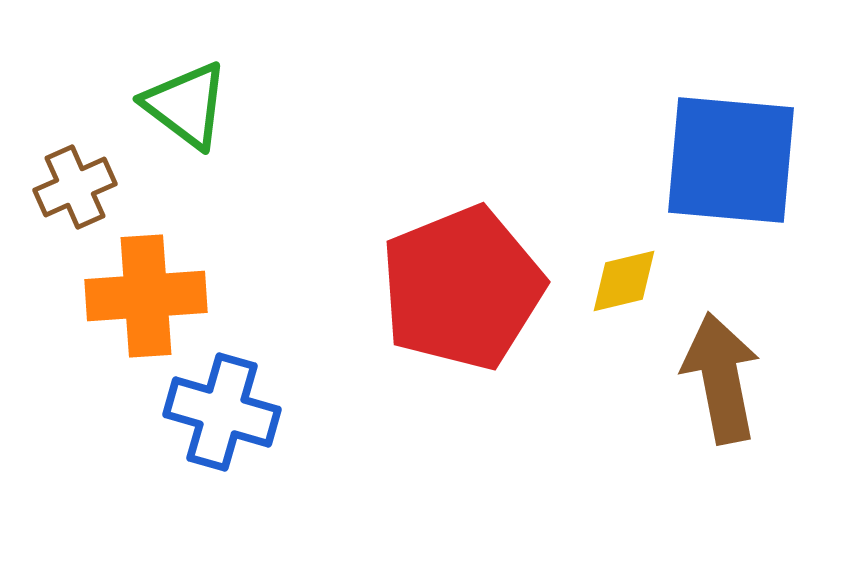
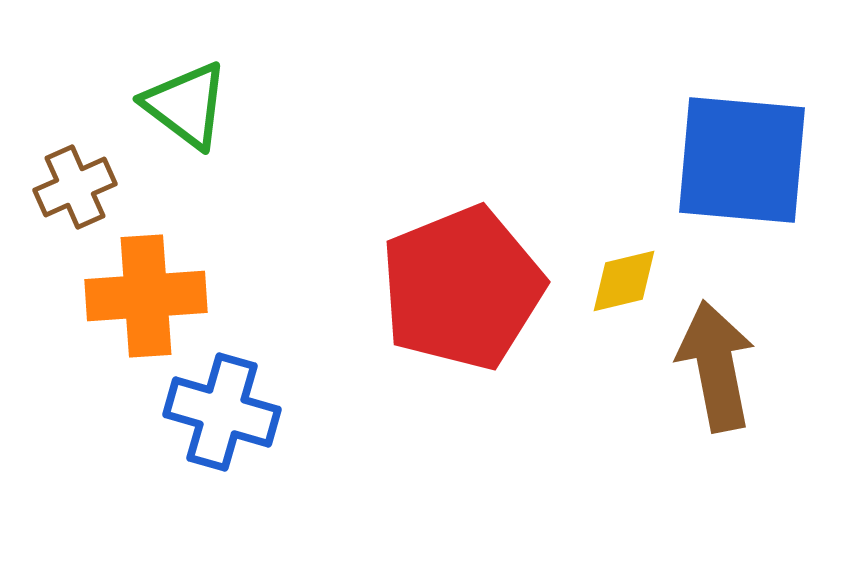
blue square: moved 11 px right
brown arrow: moved 5 px left, 12 px up
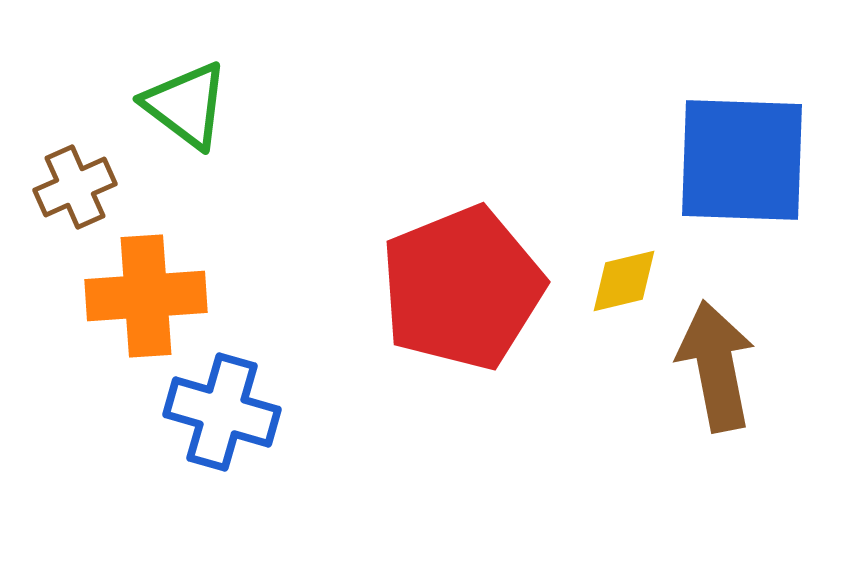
blue square: rotated 3 degrees counterclockwise
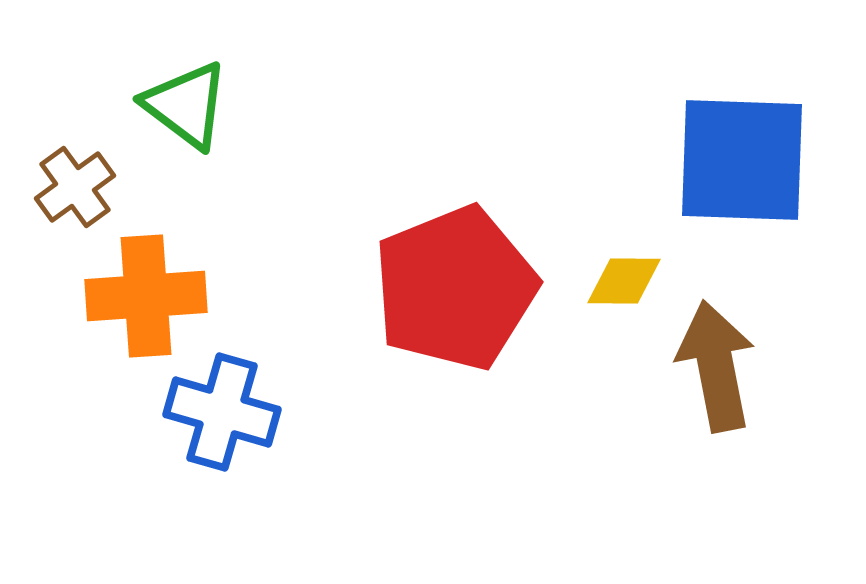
brown cross: rotated 12 degrees counterclockwise
yellow diamond: rotated 14 degrees clockwise
red pentagon: moved 7 px left
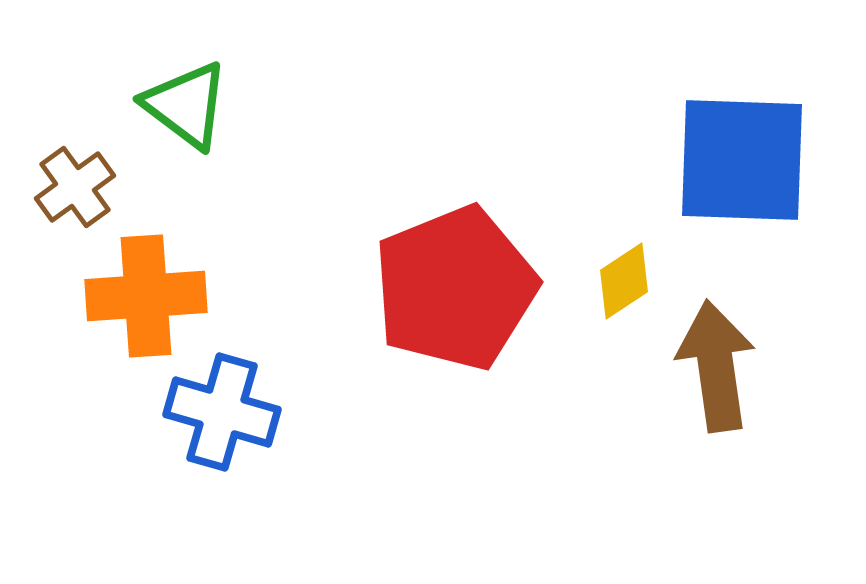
yellow diamond: rotated 34 degrees counterclockwise
brown arrow: rotated 3 degrees clockwise
